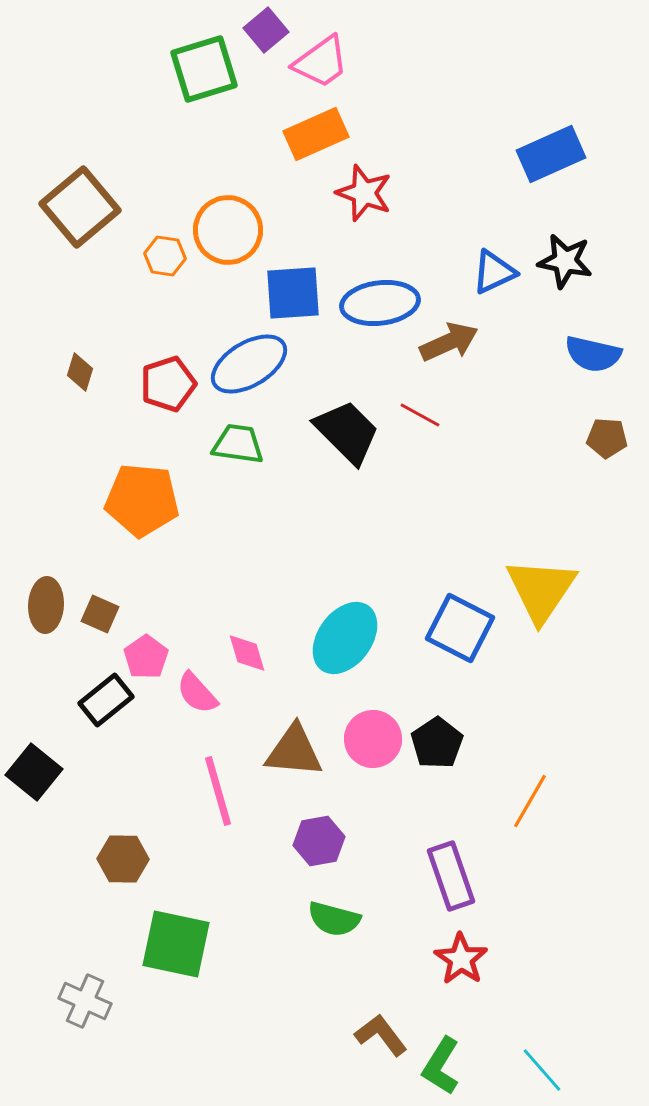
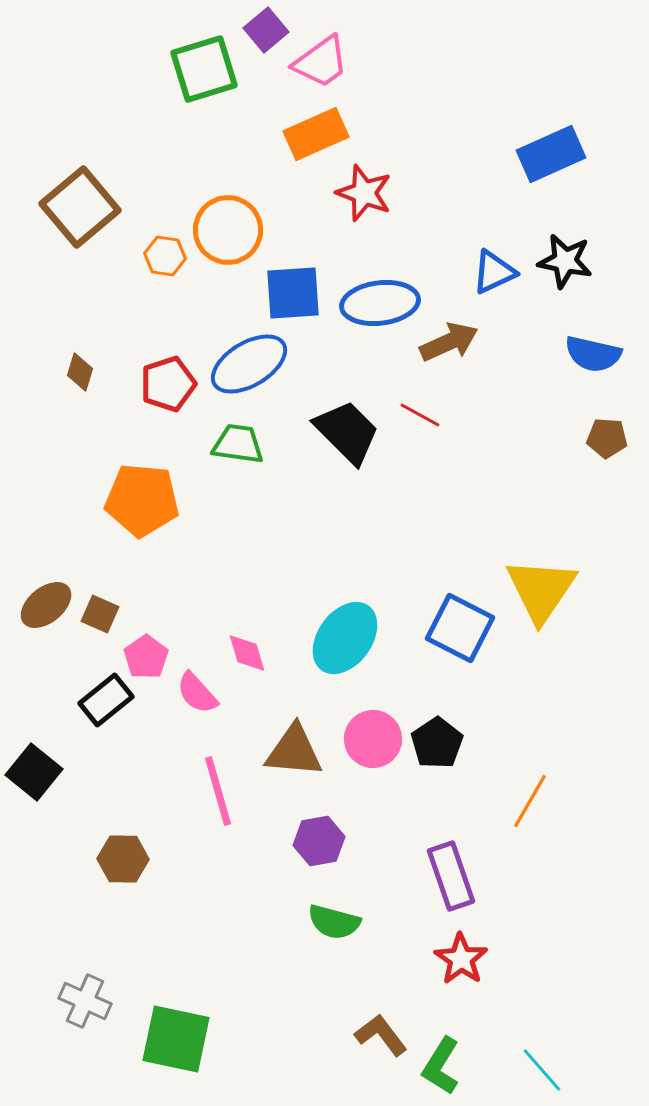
brown ellipse at (46, 605): rotated 48 degrees clockwise
green semicircle at (334, 919): moved 3 px down
green square at (176, 944): moved 95 px down
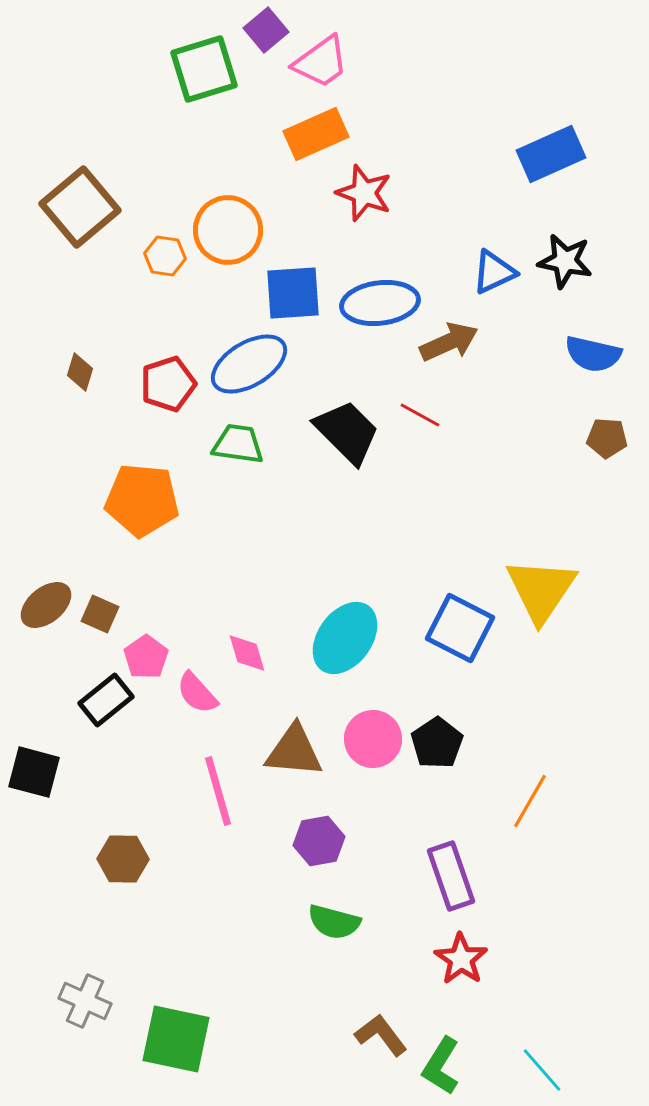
black square at (34, 772): rotated 24 degrees counterclockwise
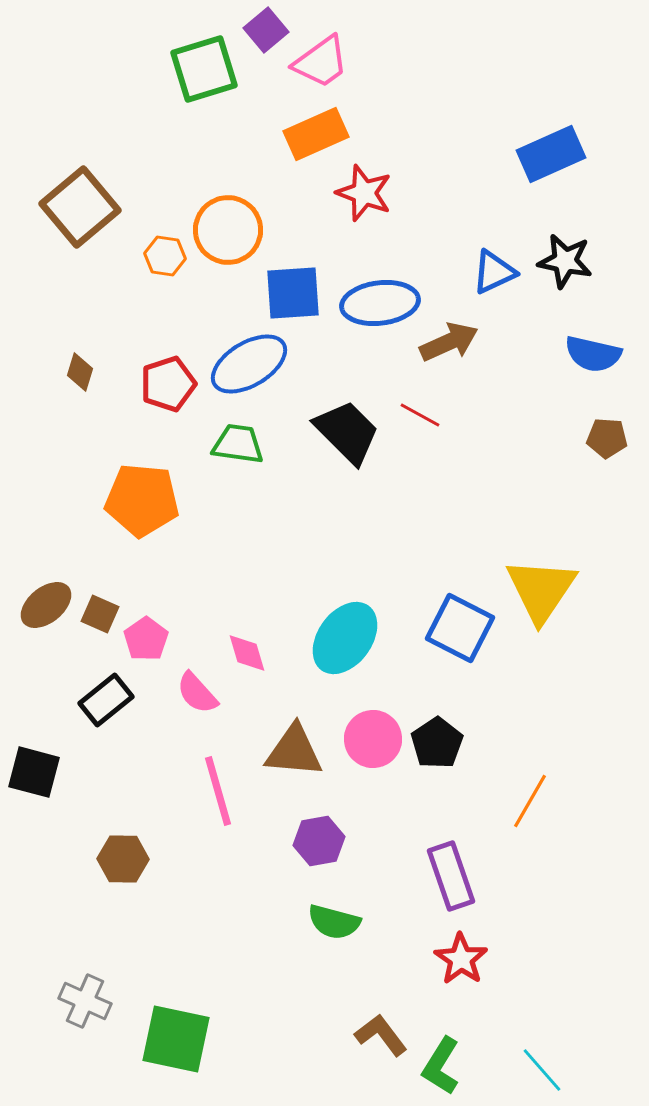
pink pentagon at (146, 657): moved 18 px up
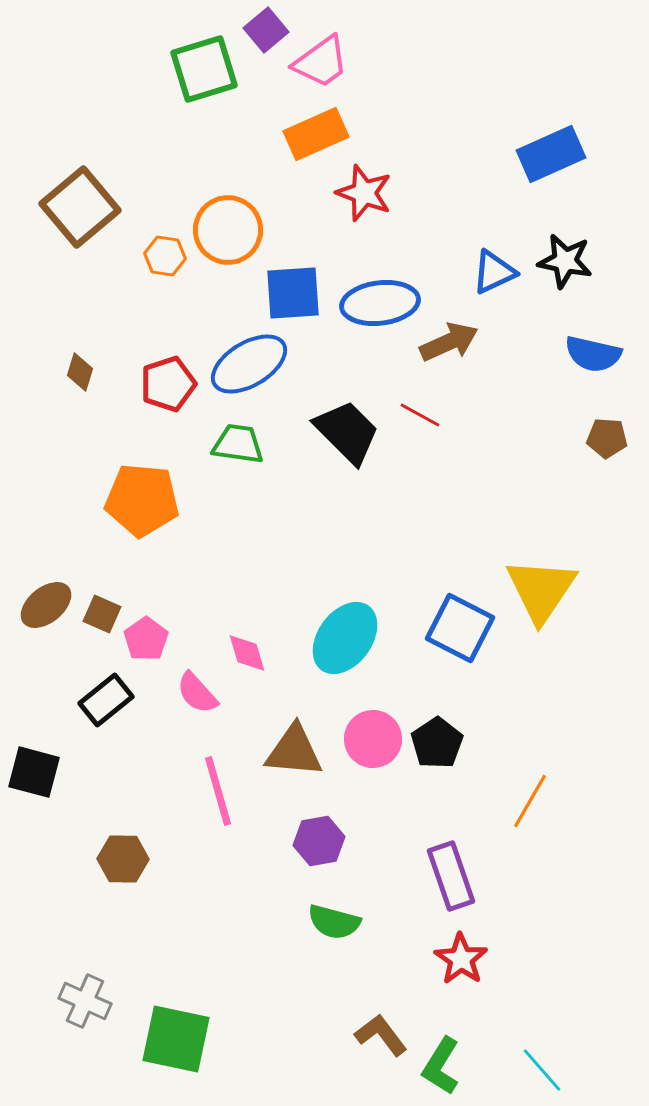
brown square at (100, 614): moved 2 px right
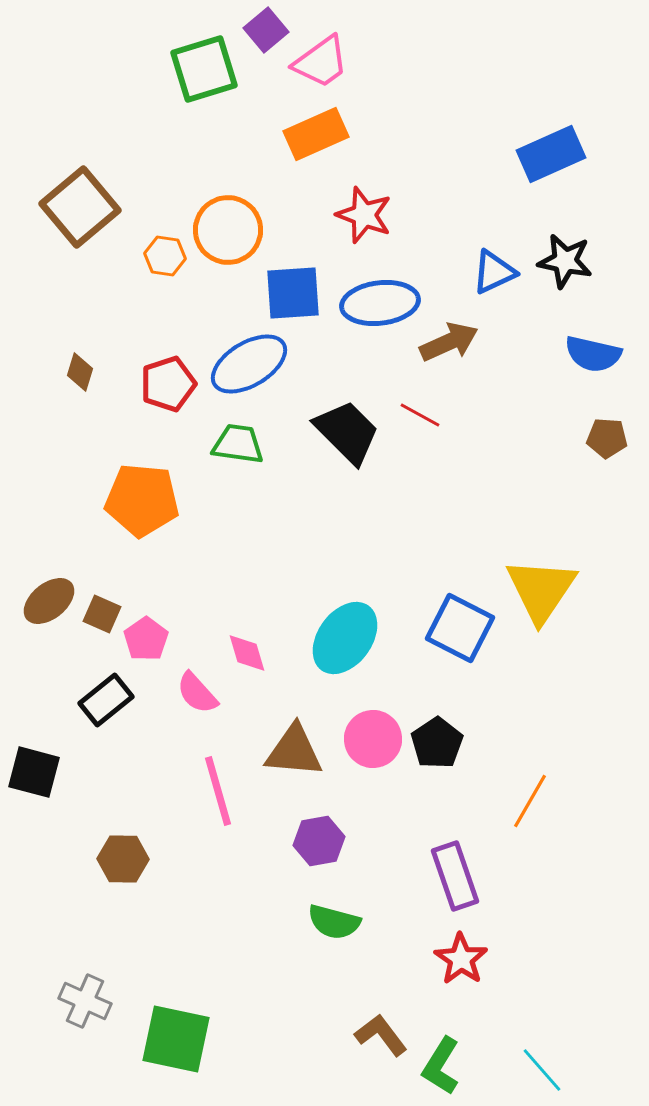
red star at (364, 193): moved 22 px down
brown ellipse at (46, 605): moved 3 px right, 4 px up
purple rectangle at (451, 876): moved 4 px right
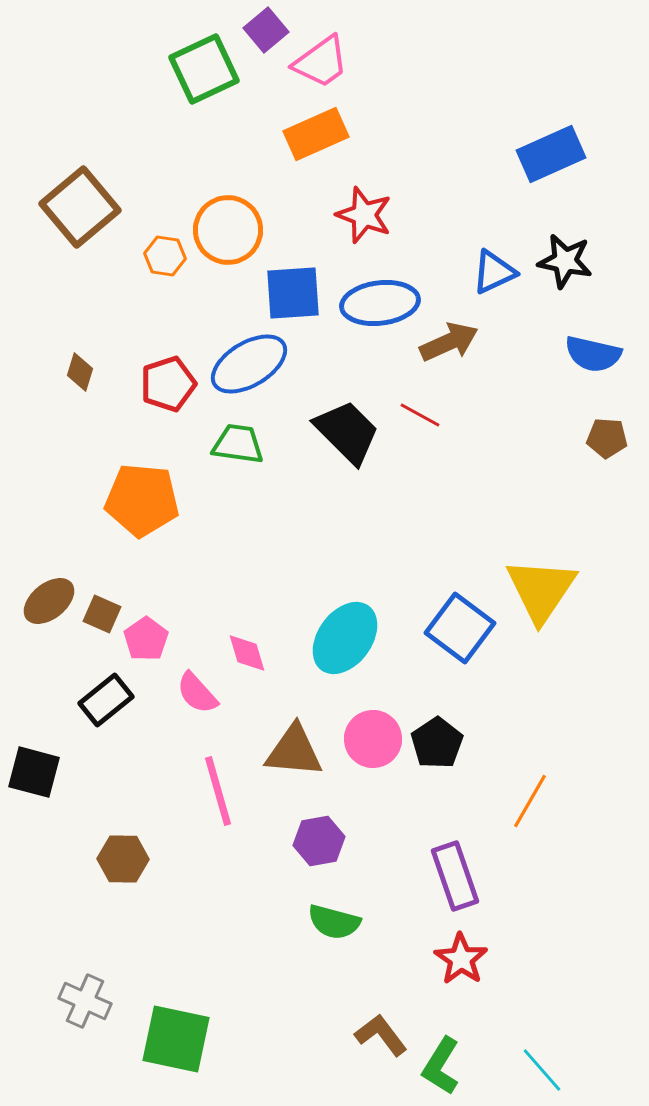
green square at (204, 69): rotated 8 degrees counterclockwise
blue square at (460, 628): rotated 10 degrees clockwise
